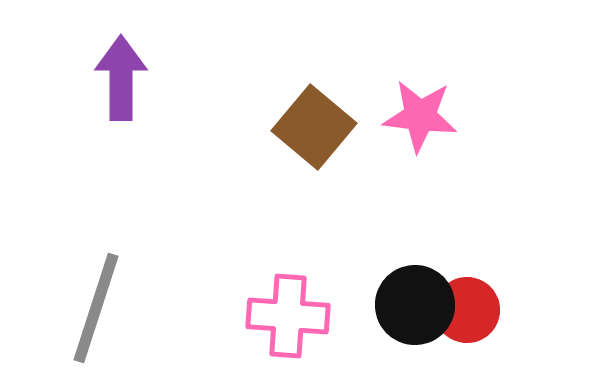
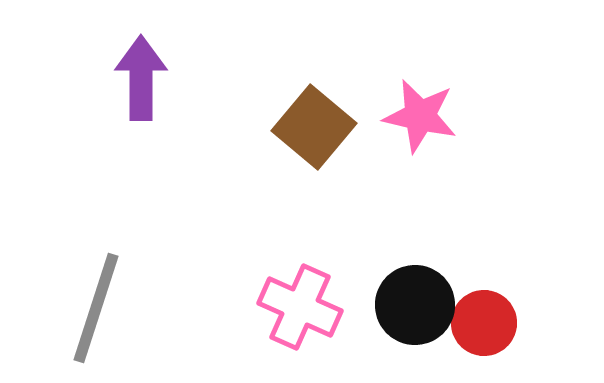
purple arrow: moved 20 px right
pink star: rotated 6 degrees clockwise
red circle: moved 17 px right, 13 px down
pink cross: moved 12 px right, 9 px up; rotated 20 degrees clockwise
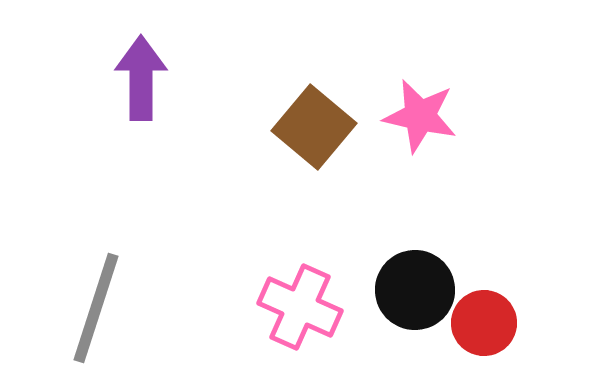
black circle: moved 15 px up
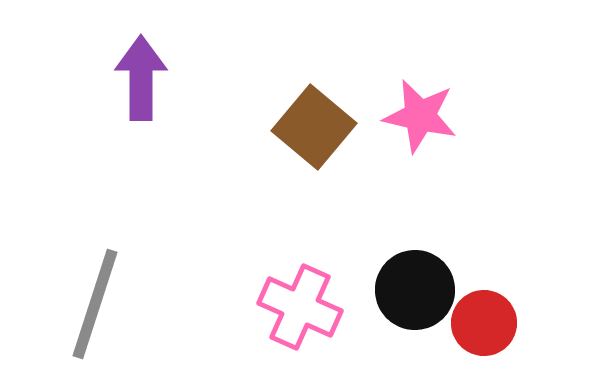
gray line: moved 1 px left, 4 px up
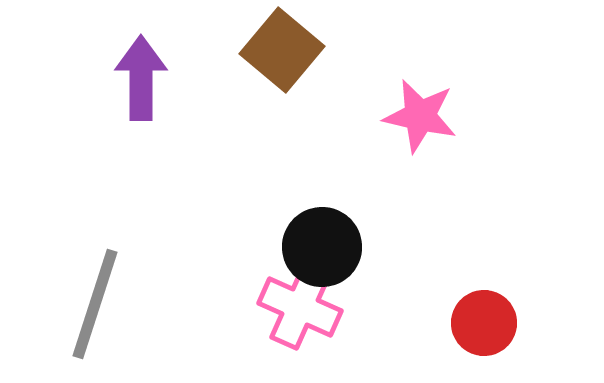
brown square: moved 32 px left, 77 px up
black circle: moved 93 px left, 43 px up
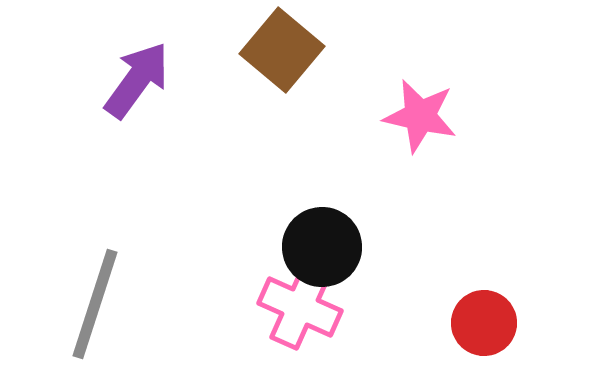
purple arrow: moved 4 px left, 2 px down; rotated 36 degrees clockwise
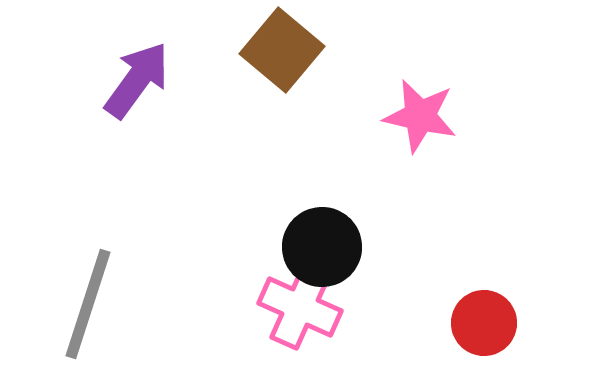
gray line: moved 7 px left
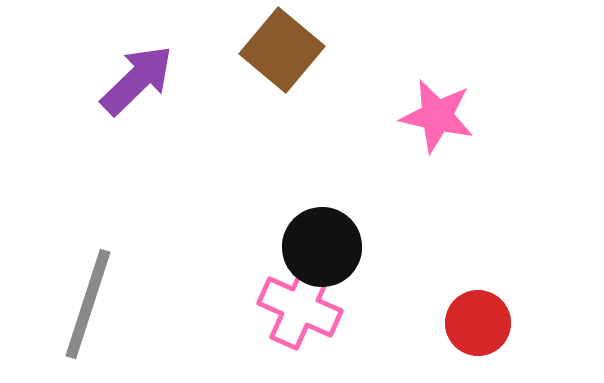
purple arrow: rotated 10 degrees clockwise
pink star: moved 17 px right
red circle: moved 6 px left
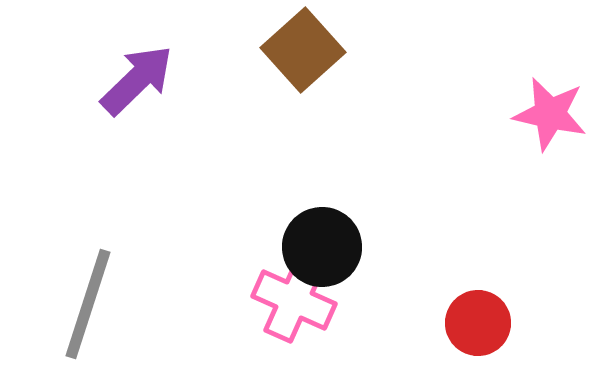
brown square: moved 21 px right; rotated 8 degrees clockwise
pink star: moved 113 px right, 2 px up
pink cross: moved 6 px left, 7 px up
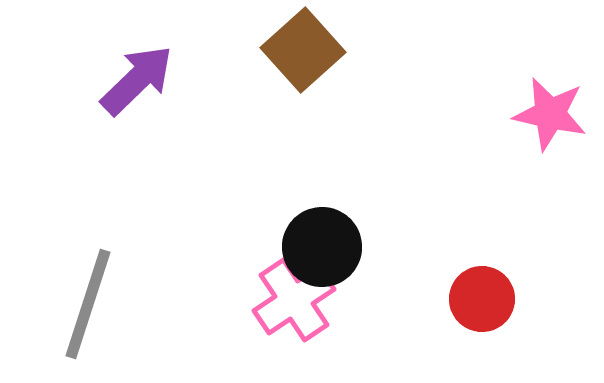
pink cross: rotated 32 degrees clockwise
red circle: moved 4 px right, 24 px up
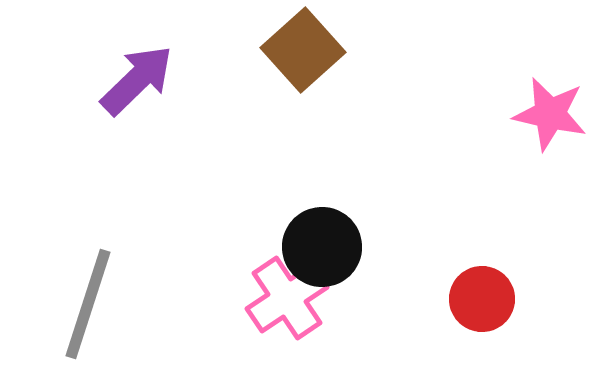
pink cross: moved 7 px left, 2 px up
